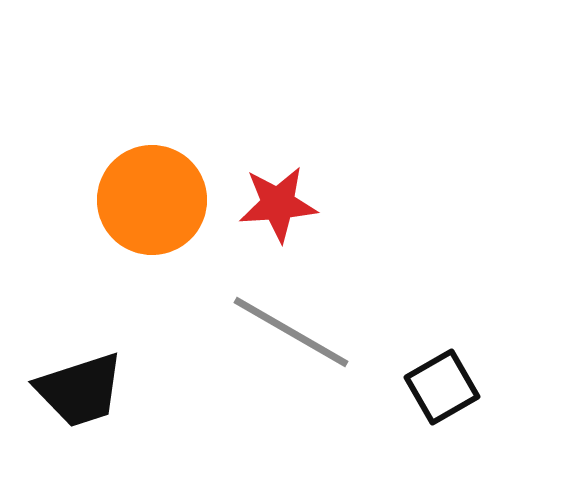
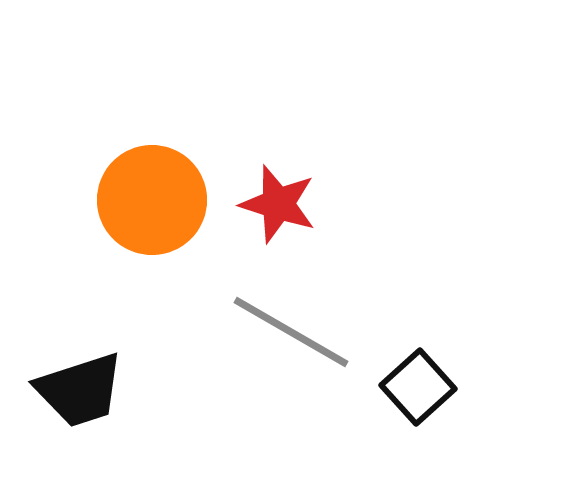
red star: rotated 22 degrees clockwise
black square: moved 24 px left; rotated 12 degrees counterclockwise
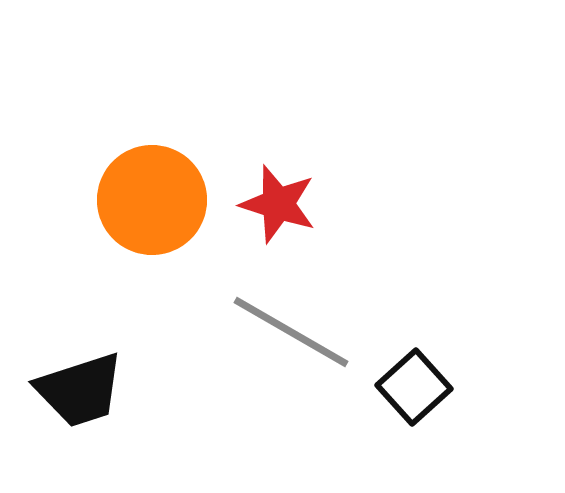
black square: moved 4 px left
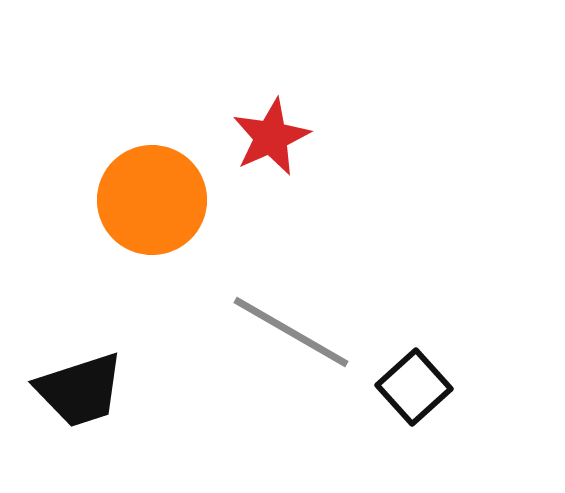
red star: moved 7 px left, 67 px up; rotated 30 degrees clockwise
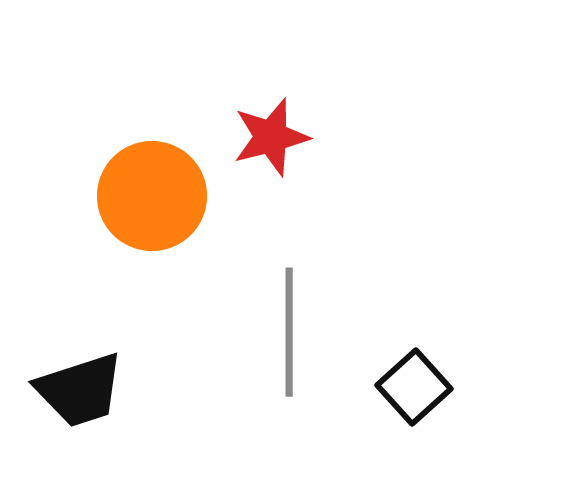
red star: rotated 10 degrees clockwise
orange circle: moved 4 px up
gray line: moved 2 px left; rotated 60 degrees clockwise
